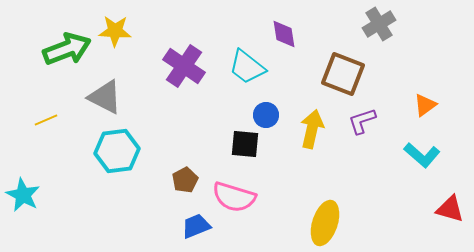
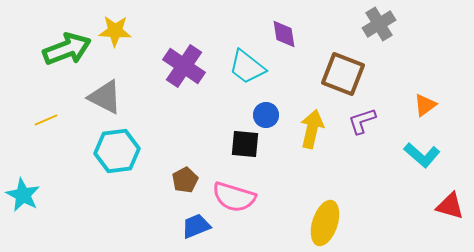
red triangle: moved 3 px up
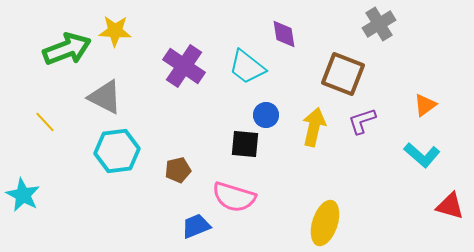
yellow line: moved 1 px left, 2 px down; rotated 70 degrees clockwise
yellow arrow: moved 2 px right, 2 px up
brown pentagon: moved 7 px left, 10 px up; rotated 15 degrees clockwise
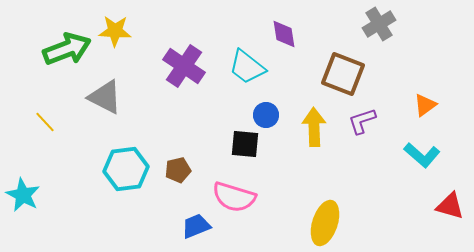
yellow arrow: rotated 15 degrees counterclockwise
cyan hexagon: moved 9 px right, 18 px down
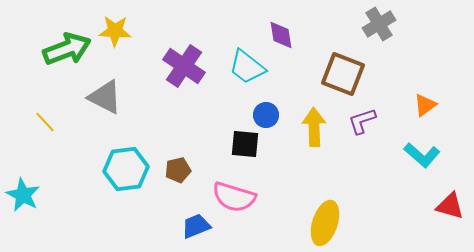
purple diamond: moved 3 px left, 1 px down
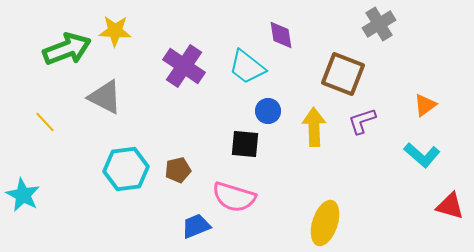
blue circle: moved 2 px right, 4 px up
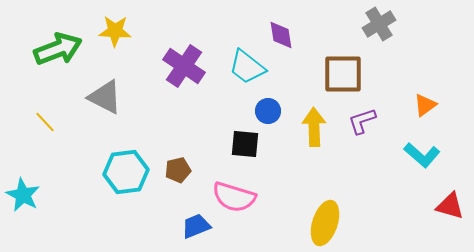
green arrow: moved 9 px left
brown square: rotated 21 degrees counterclockwise
cyan hexagon: moved 3 px down
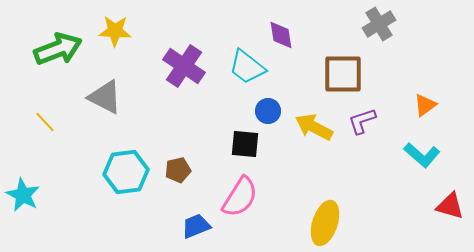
yellow arrow: rotated 60 degrees counterclockwise
pink semicircle: moved 6 px right; rotated 75 degrees counterclockwise
